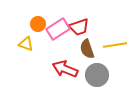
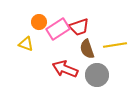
orange circle: moved 1 px right, 2 px up
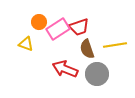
gray circle: moved 1 px up
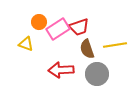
red arrow: moved 4 px left, 1 px down; rotated 25 degrees counterclockwise
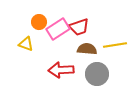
brown semicircle: rotated 114 degrees clockwise
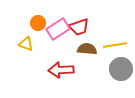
orange circle: moved 1 px left, 1 px down
gray circle: moved 24 px right, 5 px up
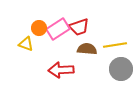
orange circle: moved 1 px right, 5 px down
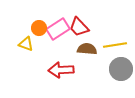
red trapezoid: rotated 65 degrees clockwise
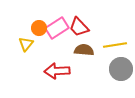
pink rectangle: moved 1 px left, 1 px up
yellow triangle: rotated 49 degrees clockwise
brown semicircle: moved 3 px left, 1 px down
red arrow: moved 4 px left, 1 px down
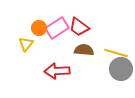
red trapezoid: rotated 10 degrees counterclockwise
yellow line: moved 1 px right, 8 px down; rotated 25 degrees clockwise
